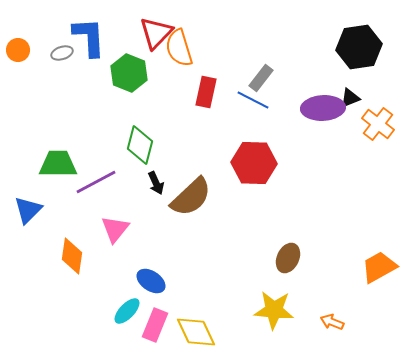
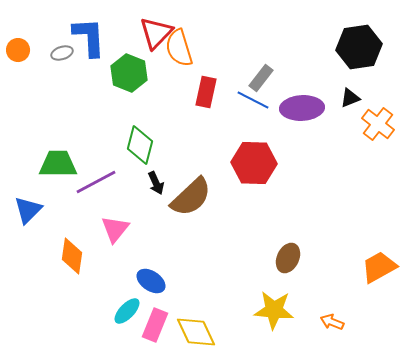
purple ellipse: moved 21 px left
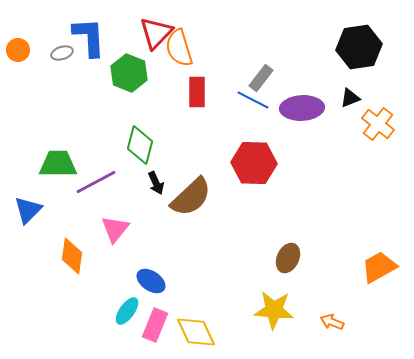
red rectangle: moved 9 px left; rotated 12 degrees counterclockwise
cyan ellipse: rotated 8 degrees counterclockwise
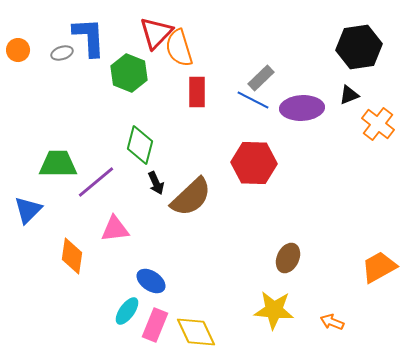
gray rectangle: rotated 8 degrees clockwise
black triangle: moved 1 px left, 3 px up
purple line: rotated 12 degrees counterclockwise
pink triangle: rotated 44 degrees clockwise
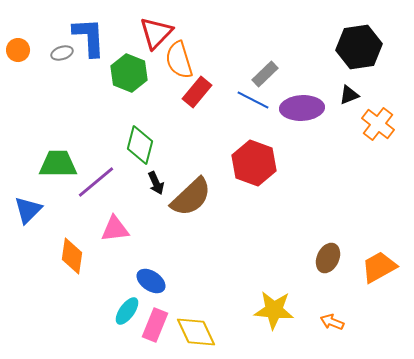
orange semicircle: moved 12 px down
gray rectangle: moved 4 px right, 4 px up
red rectangle: rotated 40 degrees clockwise
red hexagon: rotated 18 degrees clockwise
brown ellipse: moved 40 px right
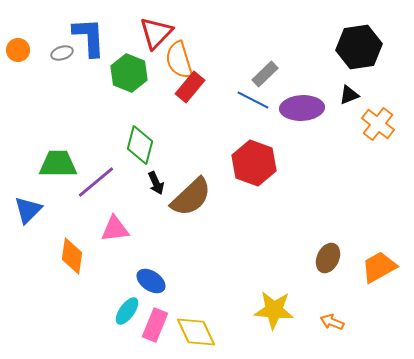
red rectangle: moved 7 px left, 5 px up
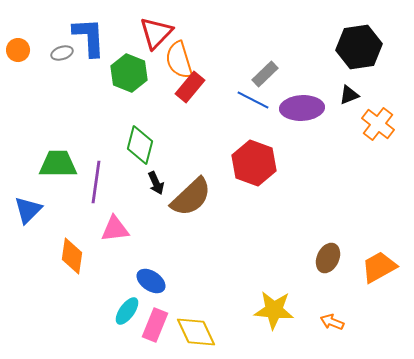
purple line: rotated 42 degrees counterclockwise
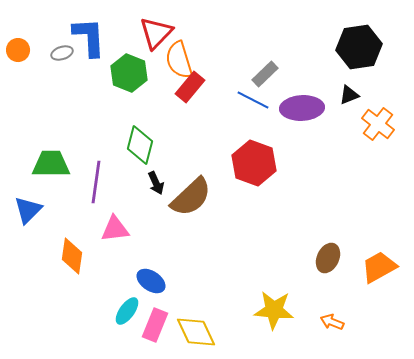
green trapezoid: moved 7 px left
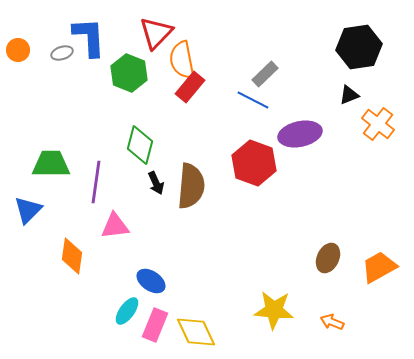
orange semicircle: moved 3 px right; rotated 6 degrees clockwise
purple ellipse: moved 2 px left, 26 px down; rotated 9 degrees counterclockwise
brown semicircle: moved 11 px up; rotated 42 degrees counterclockwise
pink triangle: moved 3 px up
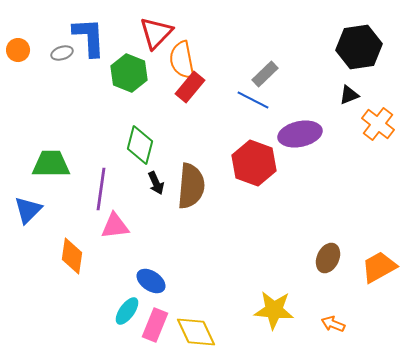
purple line: moved 5 px right, 7 px down
orange arrow: moved 1 px right, 2 px down
